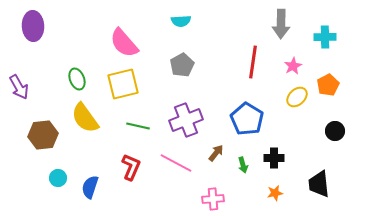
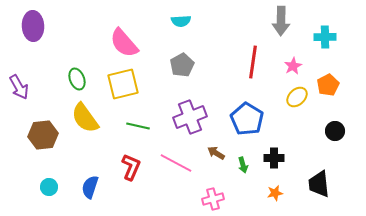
gray arrow: moved 3 px up
purple cross: moved 4 px right, 3 px up
brown arrow: rotated 96 degrees counterclockwise
cyan circle: moved 9 px left, 9 px down
pink cross: rotated 10 degrees counterclockwise
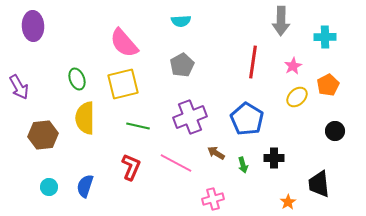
yellow semicircle: rotated 36 degrees clockwise
blue semicircle: moved 5 px left, 1 px up
orange star: moved 13 px right, 9 px down; rotated 21 degrees counterclockwise
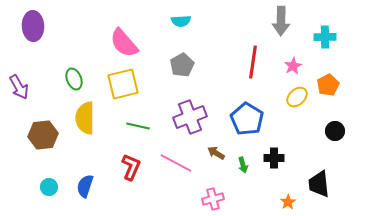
green ellipse: moved 3 px left
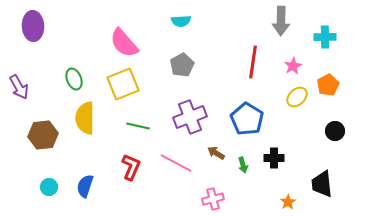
yellow square: rotated 8 degrees counterclockwise
black trapezoid: moved 3 px right
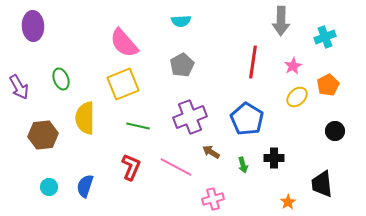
cyan cross: rotated 20 degrees counterclockwise
green ellipse: moved 13 px left
brown arrow: moved 5 px left, 1 px up
pink line: moved 4 px down
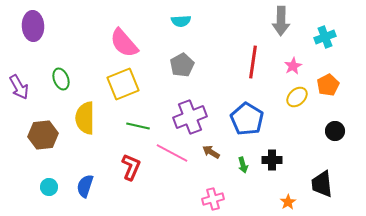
black cross: moved 2 px left, 2 px down
pink line: moved 4 px left, 14 px up
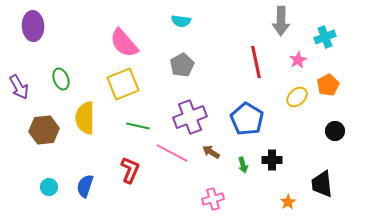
cyan semicircle: rotated 12 degrees clockwise
red line: moved 3 px right; rotated 20 degrees counterclockwise
pink star: moved 5 px right, 6 px up
brown hexagon: moved 1 px right, 5 px up
red L-shape: moved 1 px left, 3 px down
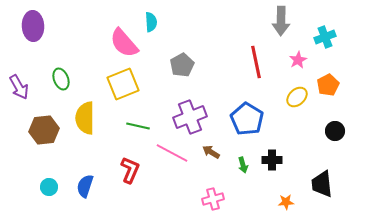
cyan semicircle: moved 30 px left, 1 px down; rotated 102 degrees counterclockwise
orange star: moved 2 px left; rotated 28 degrees clockwise
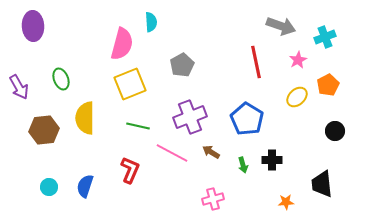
gray arrow: moved 5 px down; rotated 72 degrees counterclockwise
pink semicircle: moved 2 px left, 1 px down; rotated 124 degrees counterclockwise
yellow square: moved 7 px right
